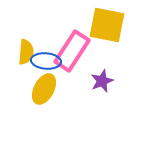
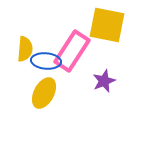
yellow semicircle: moved 1 px left, 3 px up
purple star: moved 2 px right
yellow ellipse: moved 4 px down
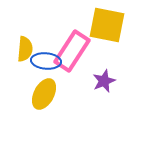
yellow ellipse: moved 1 px down
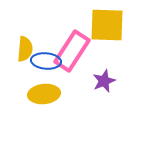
yellow square: rotated 9 degrees counterclockwise
yellow ellipse: rotated 56 degrees clockwise
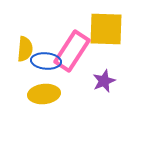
yellow square: moved 1 px left, 4 px down
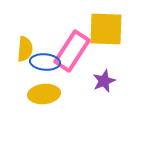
blue ellipse: moved 1 px left, 1 px down
